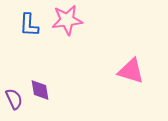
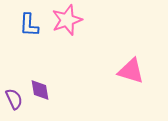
pink star: rotated 12 degrees counterclockwise
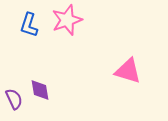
blue L-shape: rotated 15 degrees clockwise
pink triangle: moved 3 px left
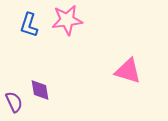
pink star: rotated 12 degrees clockwise
purple semicircle: moved 3 px down
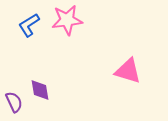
blue L-shape: rotated 40 degrees clockwise
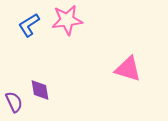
pink triangle: moved 2 px up
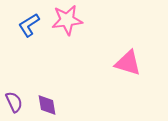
pink triangle: moved 6 px up
purple diamond: moved 7 px right, 15 px down
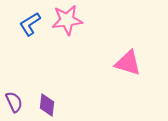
blue L-shape: moved 1 px right, 1 px up
purple diamond: rotated 15 degrees clockwise
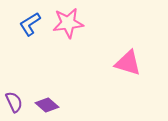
pink star: moved 1 px right, 3 px down
purple diamond: rotated 55 degrees counterclockwise
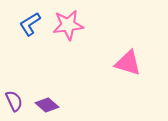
pink star: moved 2 px down
purple semicircle: moved 1 px up
